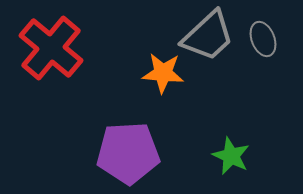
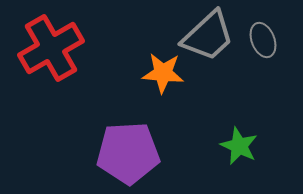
gray ellipse: moved 1 px down
red cross: rotated 20 degrees clockwise
green star: moved 8 px right, 10 px up
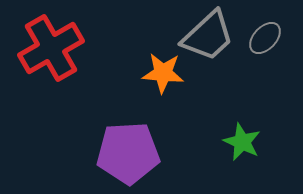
gray ellipse: moved 2 px right, 2 px up; rotated 64 degrees clockwise
green star: moved 3 px right, 4 px up
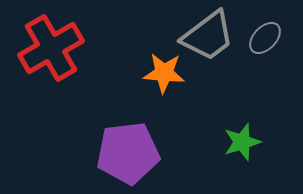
gray trapezoid: rotated 6 degrees clockwise
orange star: moved 1 px right
green star: rotated 30 degrees clockwise
purple pentagon: rotated 4 degrees counterclockwise
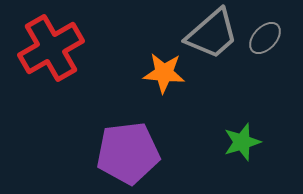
gray trapezoid: moved 4 px right, 2 px up; rotated 4 degrees counterclockwise
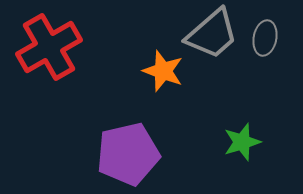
gray ellipse: rotated 32 degrees counterclockwise
red cross: moved 2 px left, 1 px up
orange star: moved 1 px left, 2 px up; rotated 15 degrees clockwise
purple pentagon: moved 1 px down; rotated 6 degrees counterclockwise
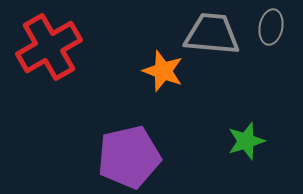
gray trapezoid: rotated 134 degrees counterclockwise
gray ellipse: moved 6 px right, 11 px up
green star: moved 4 px right, 1 px up
purple pentagon: moved 1 px right, 3 px down
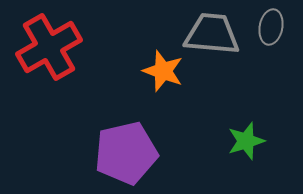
purple pentagon: moved 3 px left, 4 px up
